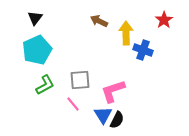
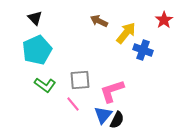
black triangle: rotated 21 degrees counterclockwise
yellow arrow: rotated 40 degrees clockwise
green L-shape: rotated 65 degrees clockwise
pink L-shape: moved 1 px left
blue triangle: rotated 12 degrees clockwise
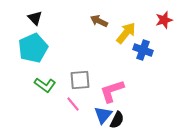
red star: rotated 18 degrees clockwise
cyan pentagon: moved 4 px left, 2 px up
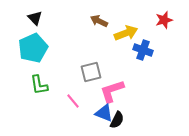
yellow arrow: rotated 30 degrees clockwise
gray square: moved 11 px right, 8 px up; rotated 10 degrees counterclockwise
green L-shape: moved 6 px left; rotated 45 degrees clockwise
pink line: moved 3 px up
blue triangle: moved 1 px right, 2 px up; rotated 48 degrees counterclockwise
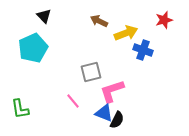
black triangle: moved 9 px right, 2 px up
green L-shape: moved 19 px left, 24 px down
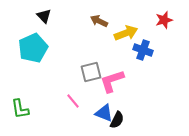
pink L-shape: moved 10 px up
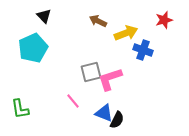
brown arrow: moved 1 px left
pink L-shape: moved 2 px left, 2 px up
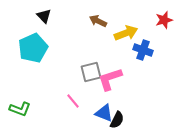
green L-shape: rotated 60 degrees counterclockwise
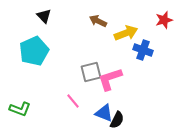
cyan pentagon: moved 1 px right, 3 px down
